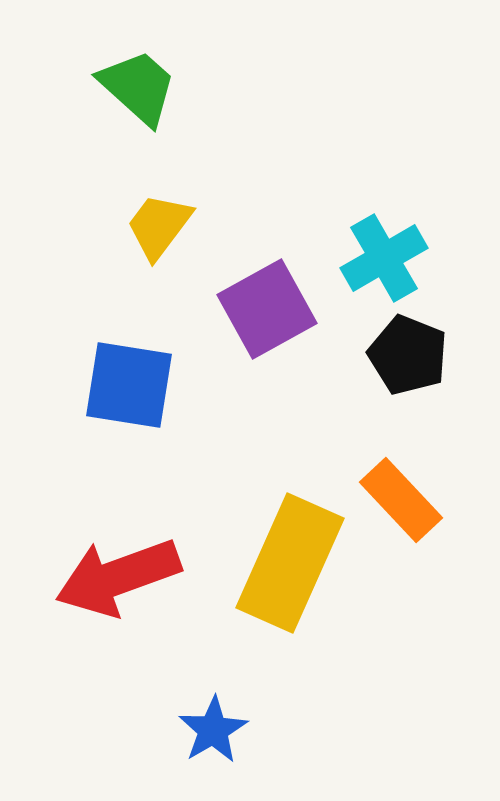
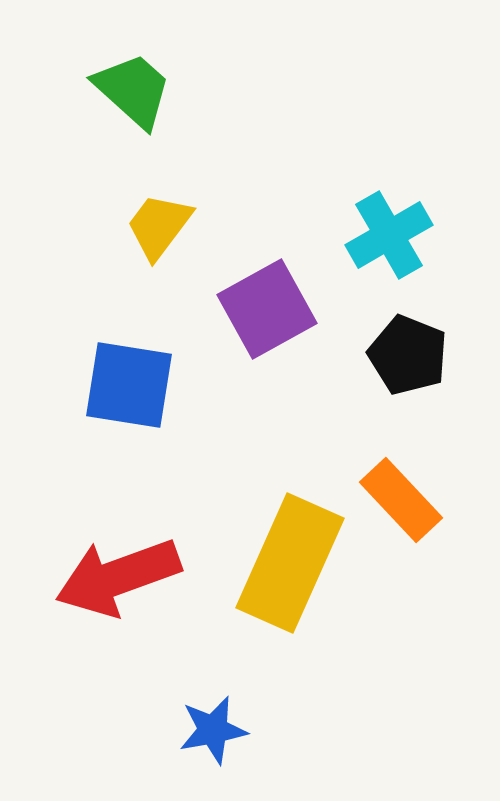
green trapezoid: moved 5 px left, 3 px down
cyan cross: moved 5 px right, 23 px up
blue star: rotated 20 degrees clockwise
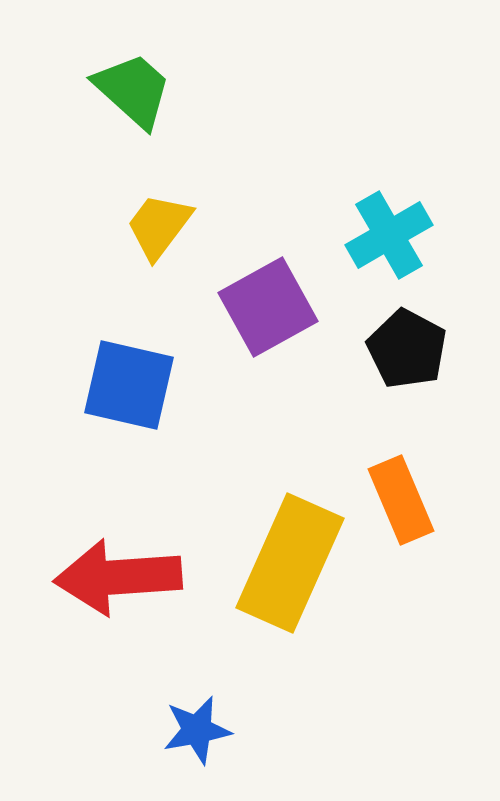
purple square: moved 1 px right, 2 px up
black pentagon: moved 1 px left, 6 px up; rotated 6 degrees clockwise
blue square: rotated 4 degrees clockwise
orange rectangle: rotated 20 degrees clockwise
red arrow: rotated 16 degrees clockwise
blue star: moved 16 px left
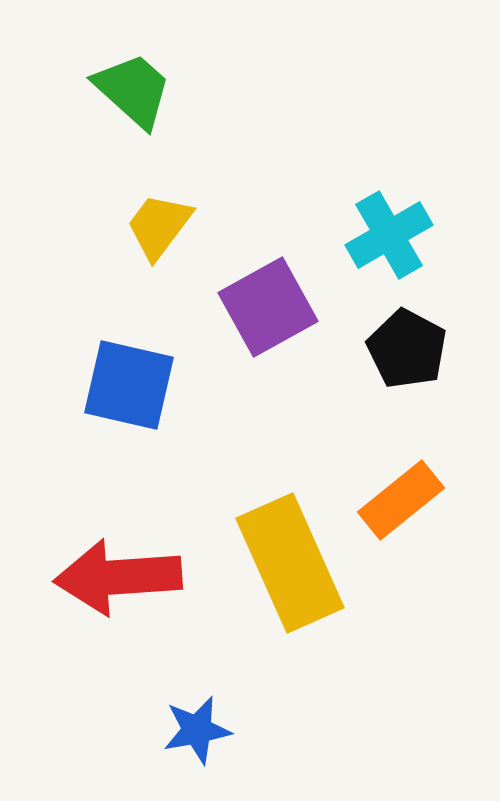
orange rectangle: rotated 74 degrees clockwise
yellow rectangle: rotated 48 degrees counterclockwise
